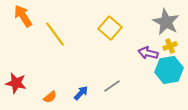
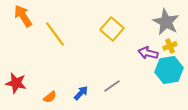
yellow square: moved 2 px right, 1 px down
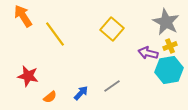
red star: moved 12 px right, 7 px up
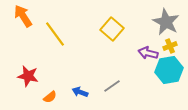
blue arrow: moved 1 px left, 1 px up; rotated 112 degrees counterclockwise
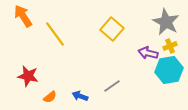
blue arrow: moved 4 px down
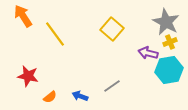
yellow cross: moved 4 px up
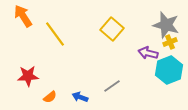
gray star: moved 3 px down; rotated 12 degrees counterclockwise
cyan hexagon: rotated 12 degrees counterclockwise
red star: rotated 15 degrees counterclockwise
blue arrow: moved 1 px down
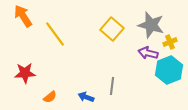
gray star: moved 15 px left
red star: moved 3 px left, 3 px up
gray line: rotated 48 degrees counterclockwise
blue arrow: moved 6 px right
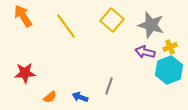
yellow square: moved 9 px up
yellow line: moved 11 px right, 8 px up
yellow cross: moved 5 px down
purple arrow: moved 3 px left, 1 px up
gray line: moved 3 px left; rotated 12 degrees clockwise
blue arrow: moved 6 px left
